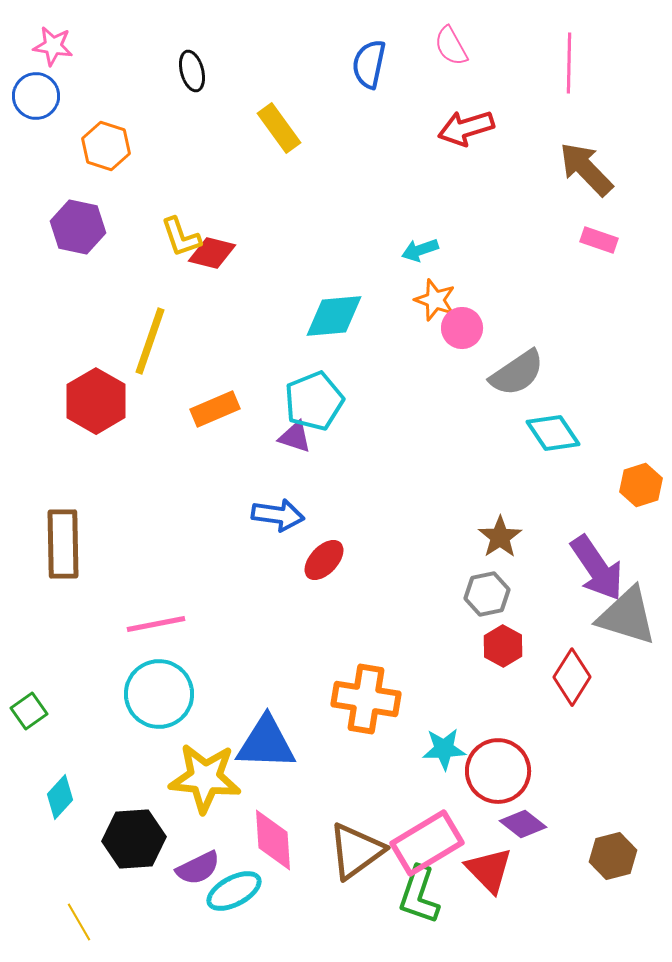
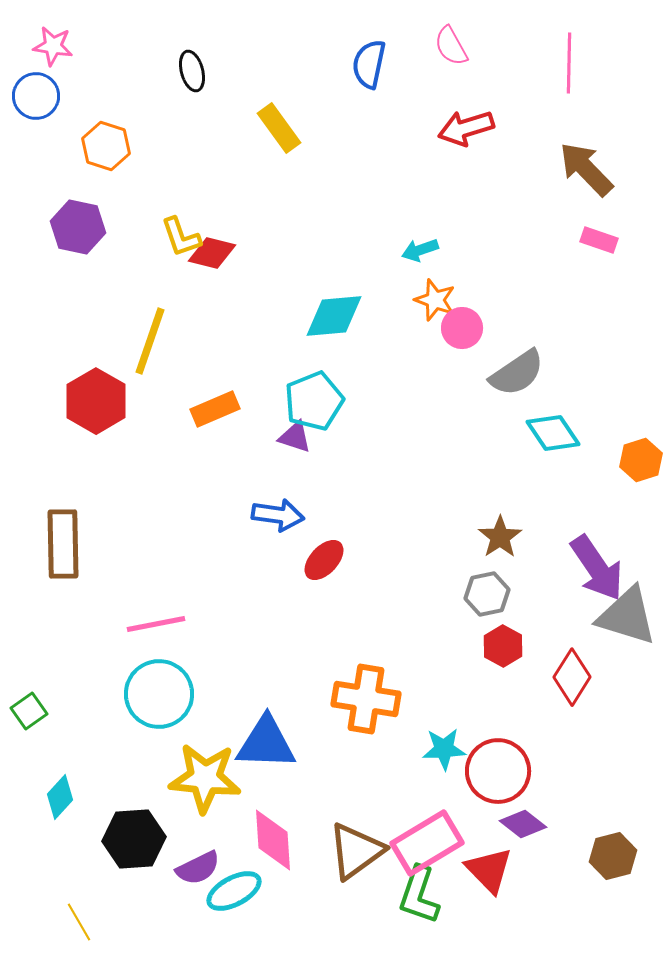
orange hexagon at (641, 485): moved 25 px up
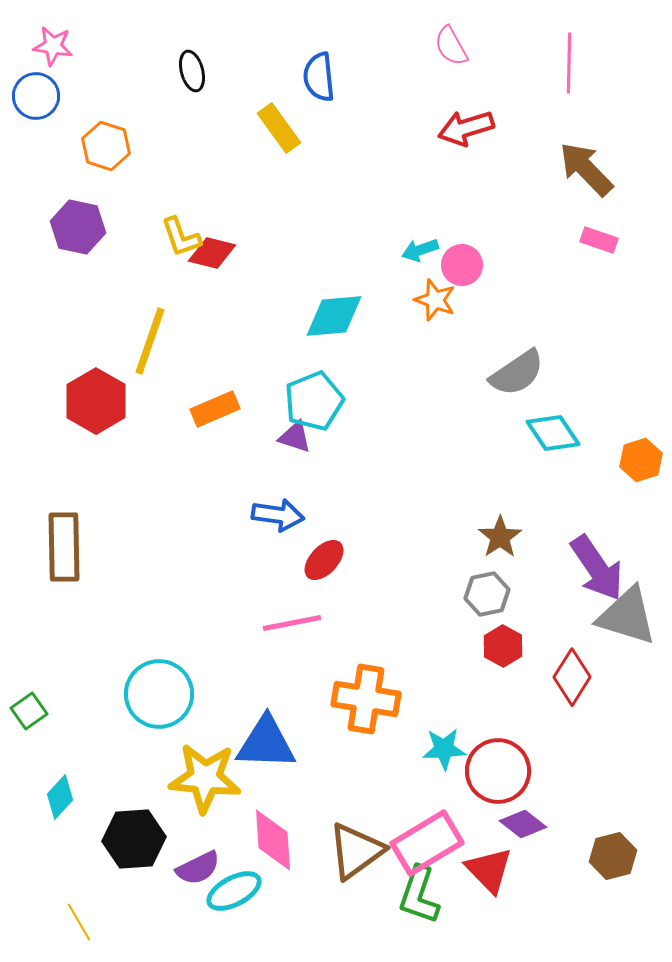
blue semicircle at (369, 64): moved 50 px left, 13 px down; rotated 18 degrees counterclockwise
pink circle at (462, 328): moved 63 px up
brown rectangle at (63, 544): moved 1 px right, 3 px down
pink line at (156, 624): moved 136 px right, 1 px up
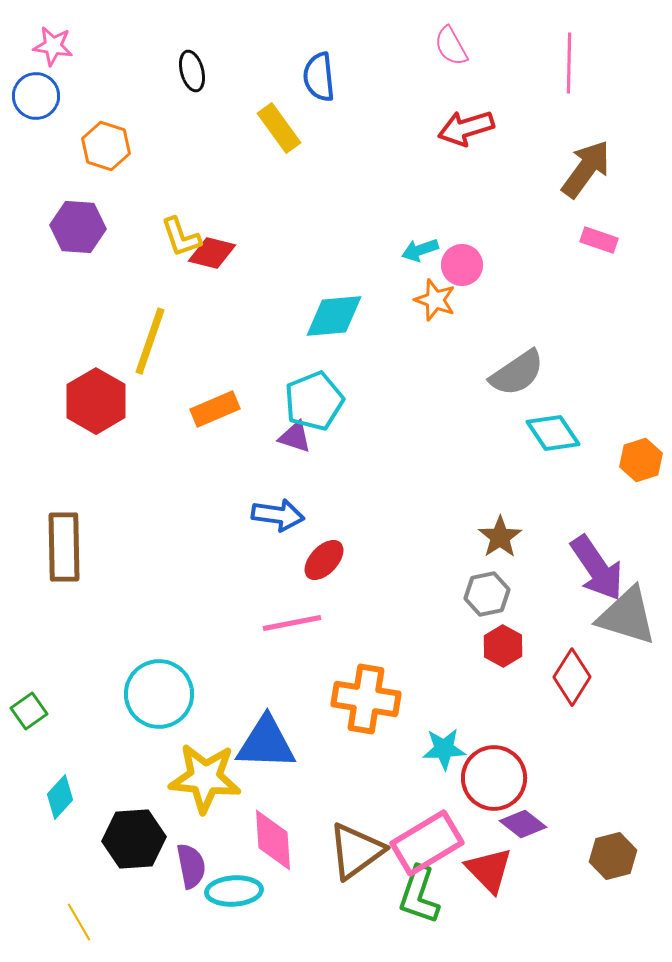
brown arrow at (586, 169): rotated 80 degrees clockwise
purple hexagon at (78, 227): rotated 8 degrees counterclockwise
red circle at (498, 771): moved 4 px left, 7 px down
purple semicircle at (198, 868): moved 7 px left, 2 px up; rotated 75 degrees counterclockwise
cyan ellipse at (234, 891): rotated 24 degrees clockwise
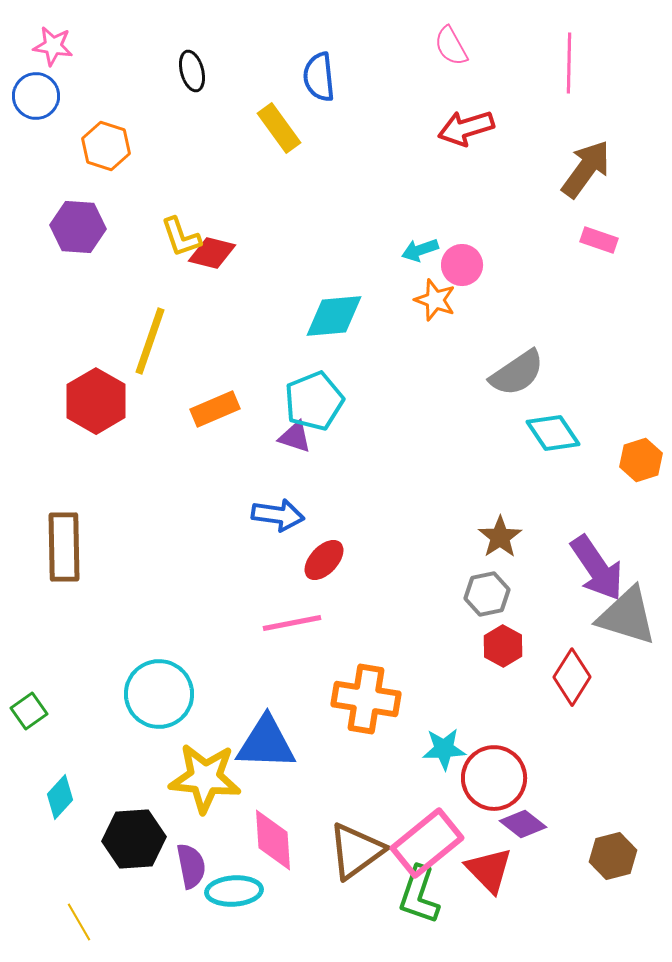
pink rectangle at (427, 843): rotated 8 degrees counterclockwise
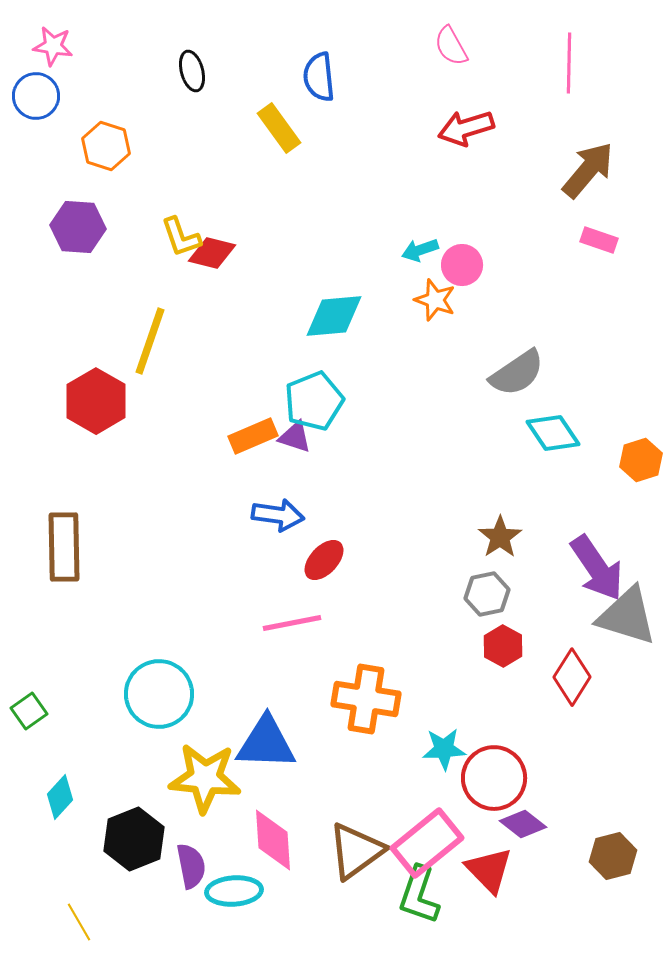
brown arrow at (586, 169): moved 2 px right, 1 px down; rotated 4 degrees clockwise
orange rectangle at (215, 409): moved 38 px right, 27 px down
black hexagon at (134, 839): rotated 18 degrees counterclockwise
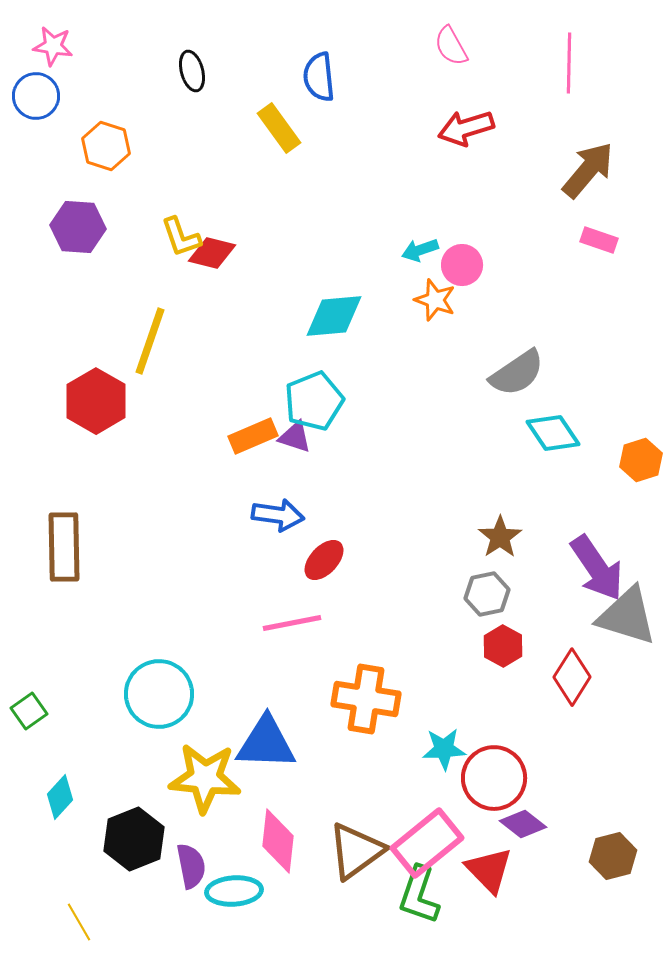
pink diamond at (273, 840): moved 5 px right, 1 px down; rotated 10 degrees clockwise
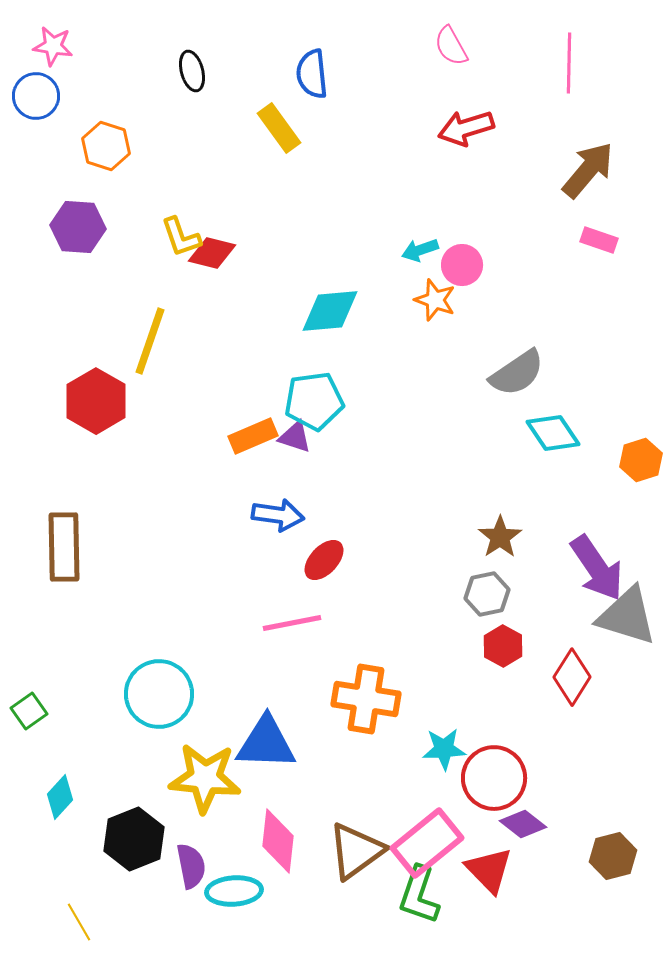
blue semicircle at (319, 77): moved 7 px left, 3 px up
cyan diamond at (334, 316): moved 4 px left, 5 px up
cyan pentagon at (314, 401): rotated 14 degrees clockwise
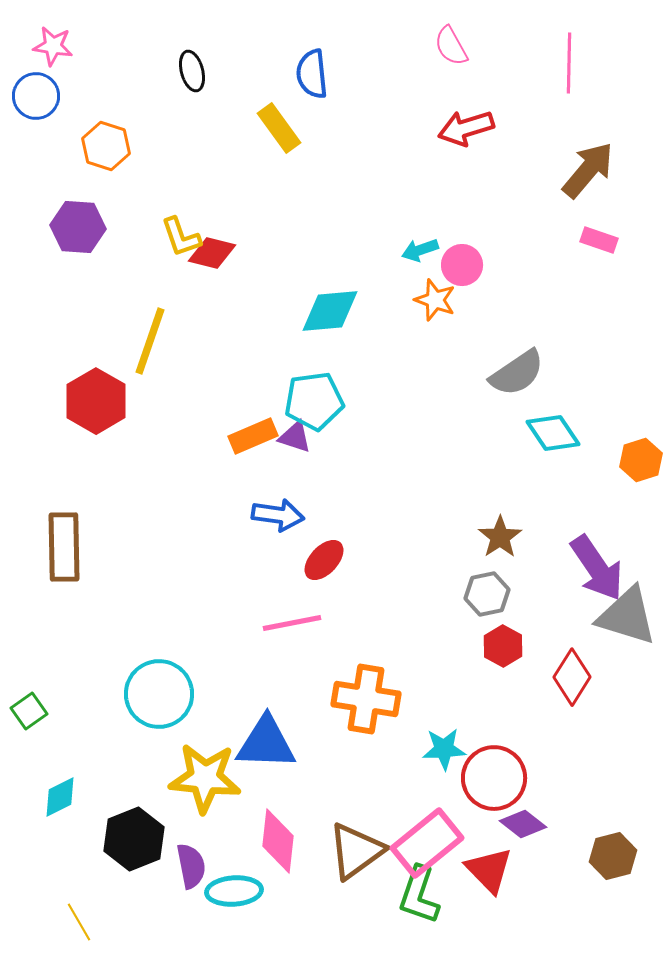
cyan diamond at (60, 797): rotated 21 degrees clockwise
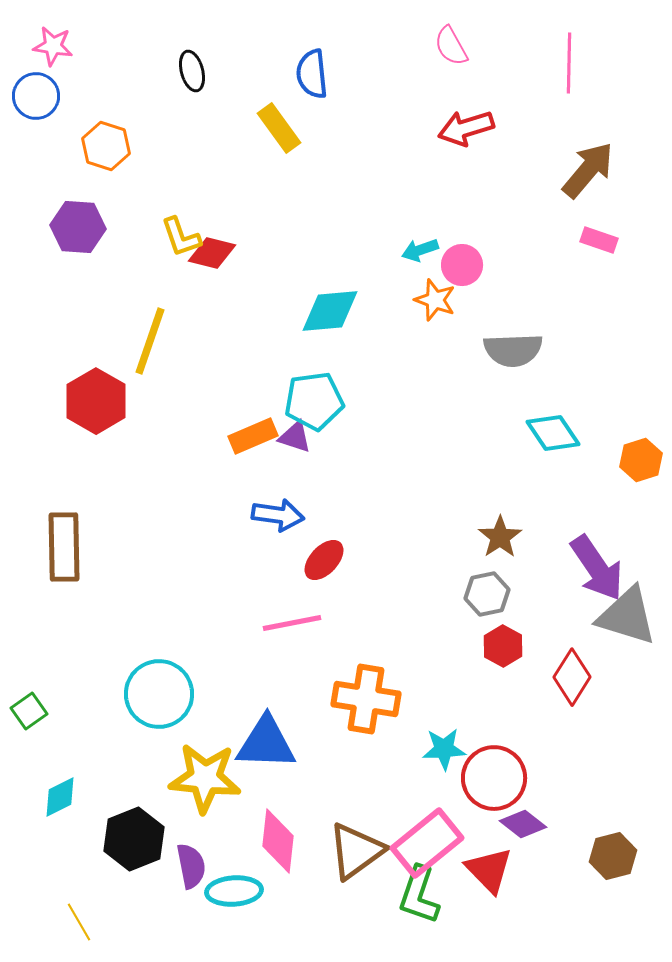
gray semicircle at (517, 373): moved 4 px left, 23 px up; rotated 32 degrees clockwise
